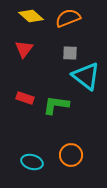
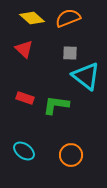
yellow diamond: moved 1 px right, 2 px down
red triangle: rotated 24 degrees counterclockwise
cyan ellipse: moved 8 px left, 11 px up; rotated 20 degrees clockwise
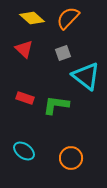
orange semicircle: rotated 25 degrees counterclockwise
gray square: moved 7 px left; rotated 21 degrees counterclockwise
orange circle: moved 3 px down
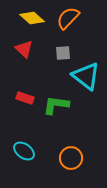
gray square: rotated 14 degrees clockwise
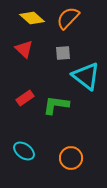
red rectangle: rotated 54 degrees counterclockwise
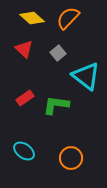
gray square: moved 5 px left; rotated 35 degrees counterclockwise
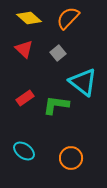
yellow diamond: moved 3 px left
cyan triangle: moved 3 px left, 6 px down
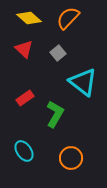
green L-shape: moved 1 px left, 9 px down; rotated 112 degrees clockwise
cyan ellipse: rotated 20 degrees clockwise
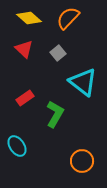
cyan ellipse: moved 7 px left, 5 px up
orange circle: moved 11 px right, 3 px down
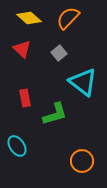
red triangle: moved 2 px left
gray square: moved 1 px right
red rectangle: rotated 66 degrees counterclockwise
green L-shape: rotated 44 degrees clockwise
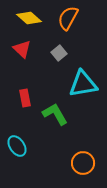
orange semicircle: rotated 15 degrees counterclockwise
cyan triangle: moved 2 px down; rotated 48 degrees counterclockwise
green L-shape: rotated 104 degrees counterclockwise
orange circle: moved 1 px right, 2 px down
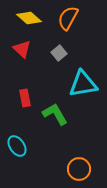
orange circle: moved 4 px left, 6 px down
